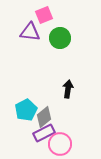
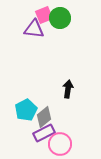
purple triangle: moved 4 px right, 3 px up
green circle: moved 20 px up
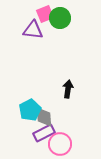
pink square: moved 1 px right, 1 px up
purple triangle: moved 1 px left, 1 px down
cyan pentagon: moved 4 px right
gray diamond: rotated 55 degrees counterclockwise
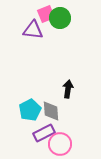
pink square: moved 1 px right
gray diamond: moved 7 px right, 6 px up
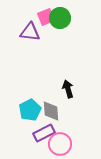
pink square: moved 3 px down
purple triangle: moved 3 px left, 2 px down
black arrow: rotated 24 degrees counterclockwise
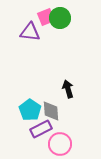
cyan pentagon: rotated 10 degrees counterclockwise
purple rectangle: moved 3 px left, 4 px up
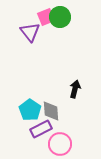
green circle: moved 1 px up
purple triangle: rotated 45 degrees clockwise
black arrow: moved 7 px right; rotated 30 degrees clockwise
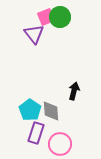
purple triangle: moved 4 px right, 2 px down
black arrow: moved 1 px left, 2 px down
purple rectangle: moved 5 px left, 4 px down; rotated 45 degrees counterclockwise
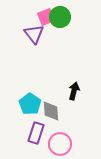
cyan pentagon: moved 6 px up
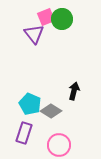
green circle: moved 2 px right, 2 px down
cyan pentagon: rotated 10 degrees counterclockwise
gray diamond: rotated 55 degrees counterclockwise
purple rectangle: moved 12 px left
pink circle: moved 1 px left, 1 px down
